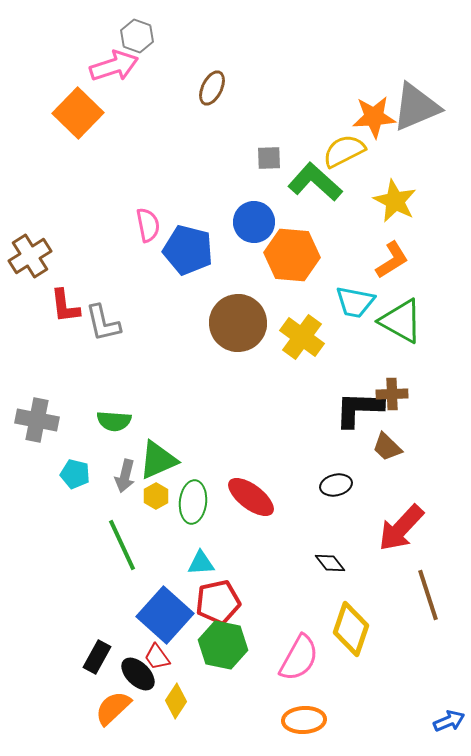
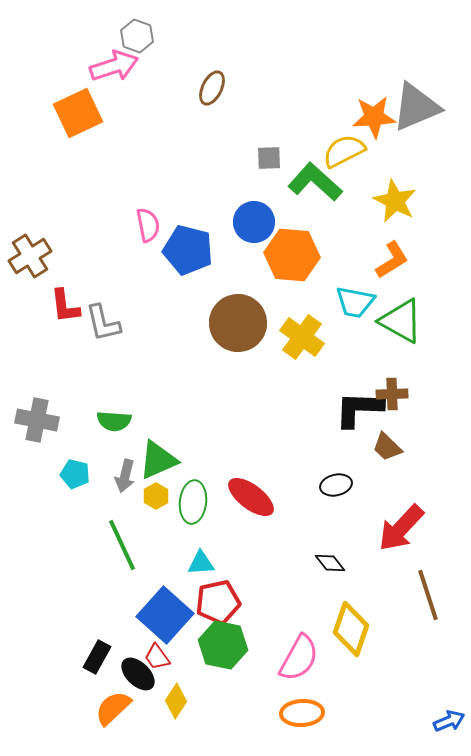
orange square at (78, 113): rotated 21 degrees clockwise
orange ellipse at (304, 720): moved 2 px left, 7 px up
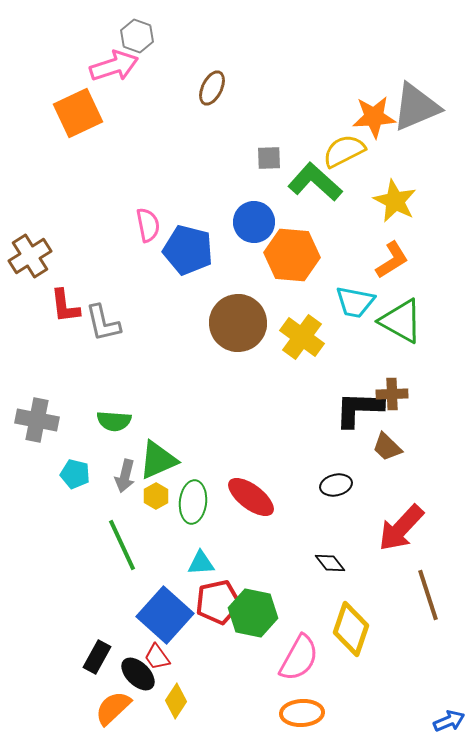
green hexagon at (223, 645): moved 30 px right, 32 px up
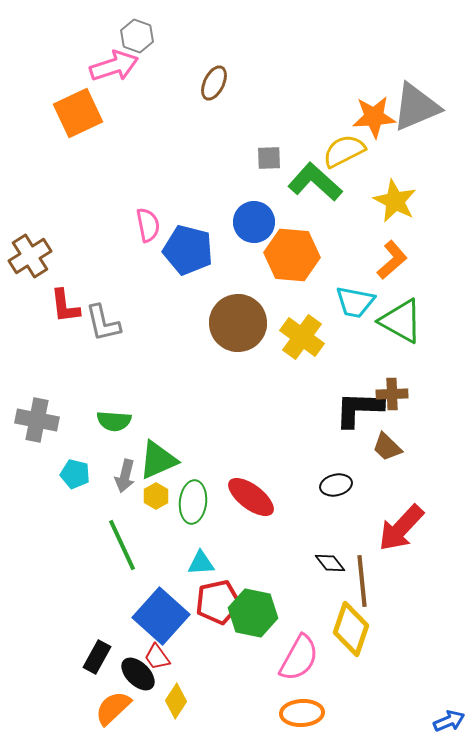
brown ellipse at (212, 88): moved 2 px right, 5 px up
orange L-shape at (392, 260): rotated 9 degrees counterclockwise
brown line at (428, 595): moved 66 px left, 14 px up; rotated 12 degrees clockwise
blue square at (165, 615): moved 4 px left, 1 px down
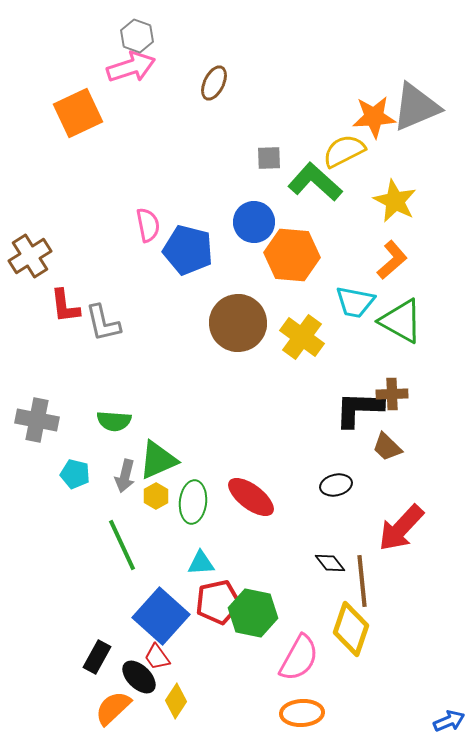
pink arrow at (114, 66): moved 17 px right, 1 px down
black ellipse at (138, 674): moved 1 px right, 3 px down
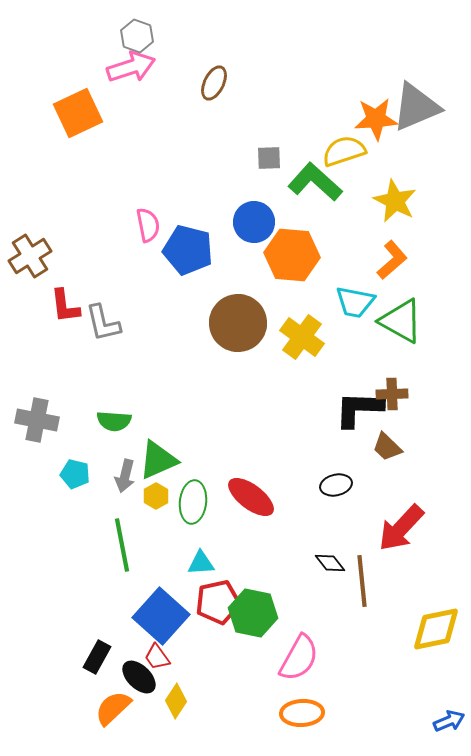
orange star at (374, 117): moved 2 px right, 2 px down
yellow semicircle at (344, 151): rotated 9 degrees clockwise
green line at (122, 545): rotated 14 degrees clockwise
yellow diamond at (351, 629): moved 85 px right; rotated 60 degrees clockwise
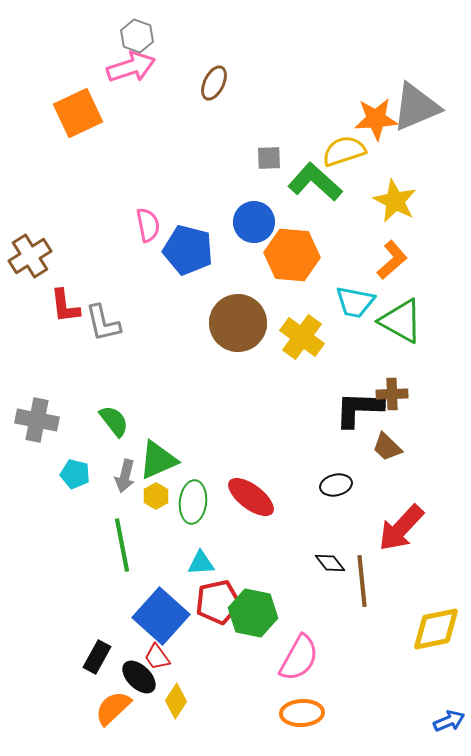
green semicircle at (114, 421): rotated 132 degrees counterclockwise
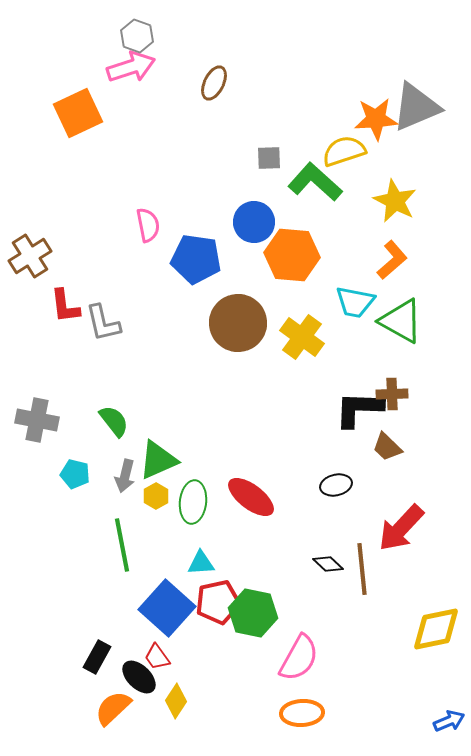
blue pentagon at (188, 250): moved 8 px right, 9 px down; rotated 6 degrees counterclockwise
black diamond at (330, 563): moved 2 px left, 1 px down; rotated 8 degrees counterclockwise
brown line at (362, 581): moved 12 px up
blue square at (161, 616): moved 6 px right, 8 px up
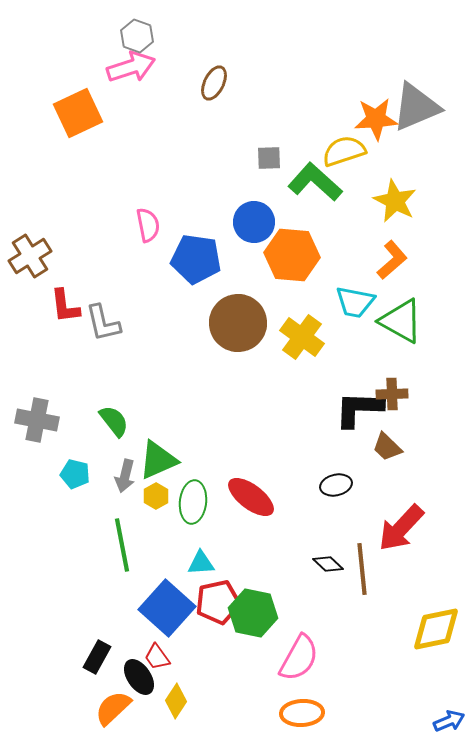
black ellipse at (139, 677): rotated 12 degrees clockwise
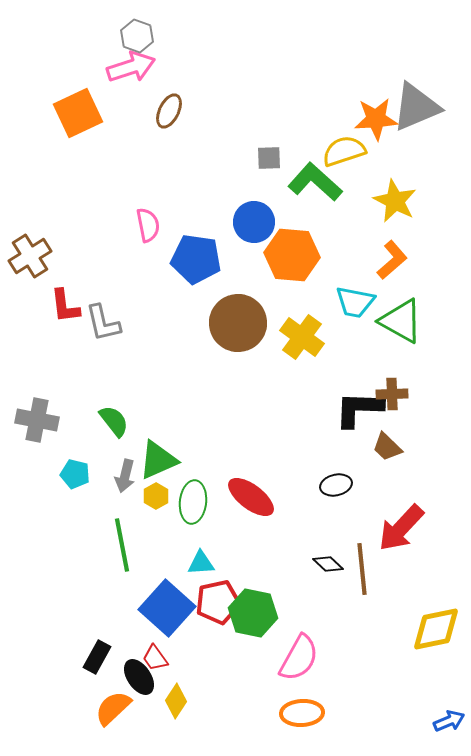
brown ellipse at (214, 83): moved 45 px left, 28 px down
red trapezoid at (157, 657): moved 2 px left, 1 px down
